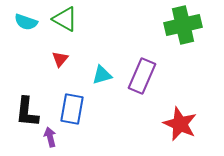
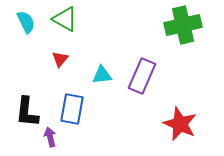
cyan semicircle: rotated 135 degrees counterclockwise
cyan triangle: rotated 10 degrees clockwise
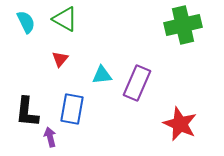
purple rectangle: moved 5 px left, 7 px down
